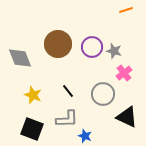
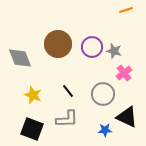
blue star: moved 20 px right, 6 px up; rotated 24 degrees counterclockwise
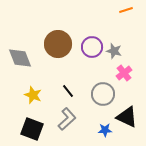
gray L-shape: rotated 40 degrees counterclockwise
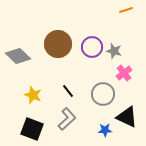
gray diamond: moved 2 px left, 2 px up; rotated 25 degrees counterclockwise
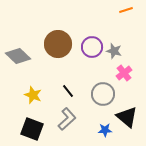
black triangle: rotated 15 degrees clockwise
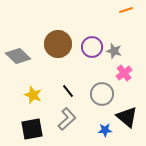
gray circle: moved 1 px left
black square: rotated 30 degrees counterclockwise
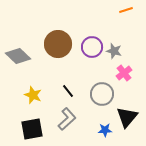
black triangle: rotated 30 degrees clockwise
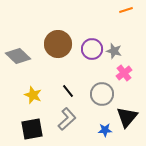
purple circle: moved 2 px down
